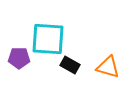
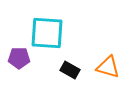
cyan square: moved 1 px left, 6 px up
black rectangle: moved 5 px down
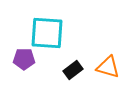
purple pentagon: moved 5 px right, 1 px down
black rectangle: moved 3 px right; rotated 66 degrees counterclockwise
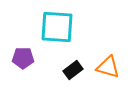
cyan square: moved 10 px right, 6 px up
purple pentagon: moved 1 px left, 1 px up
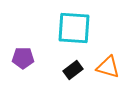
cyan square: moved 17 px right, 1 px down
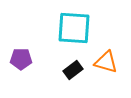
purple pentagon: moved 2 px left, 1 px down
orange triangle: moved 2 px left, 5 px up
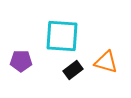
cyan square: moved 12 px left, 8 px down
purple pentagon: moved 2 px down
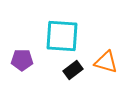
purple pentagon: moved 1 px right, 1 px up
